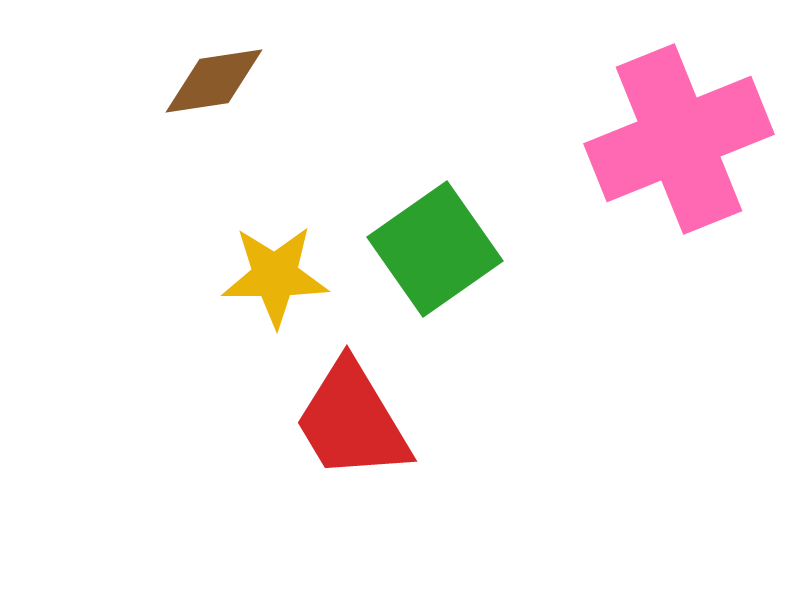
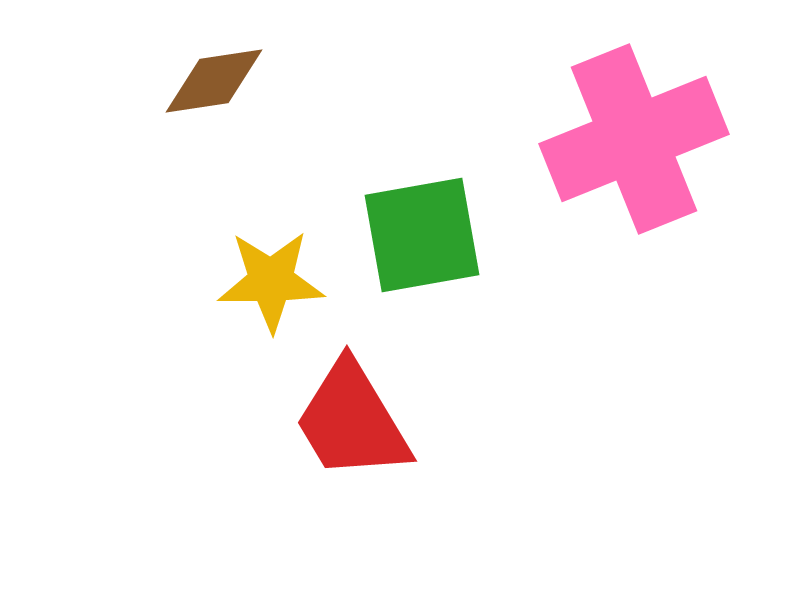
pink cross: moved 45 px left
green square: moved 13 px left, 14 px up; rotated 25 degrees clockwise
yellow star: moved 4 px left, 5 px down
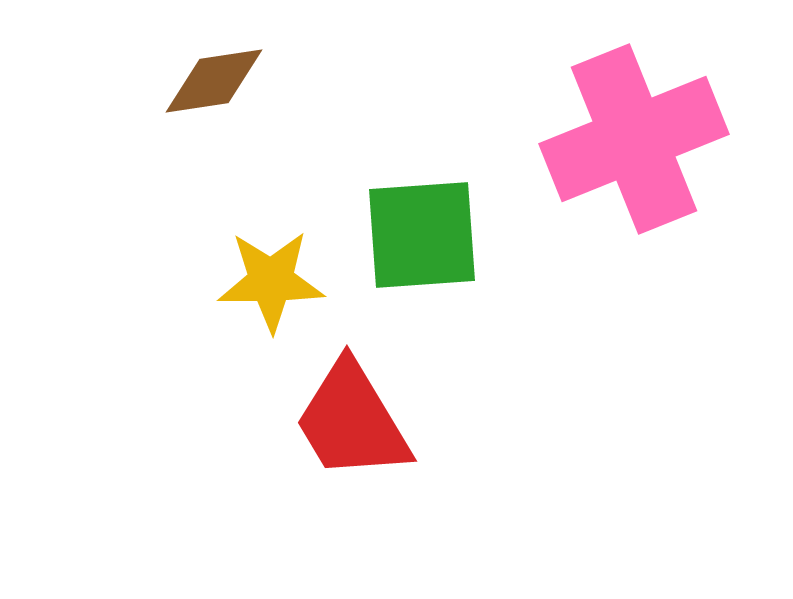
green square: rotated 6 degrees clockwise
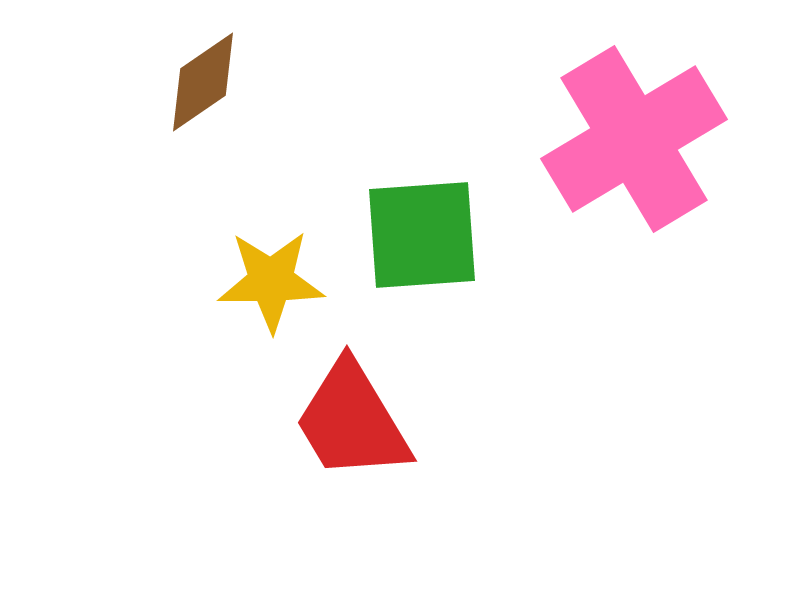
brown diamond: moved 11 px left, 1 px down; rotated 26 degrees counterclockwise
pink cross: rotated 9 degrees counterclockwise
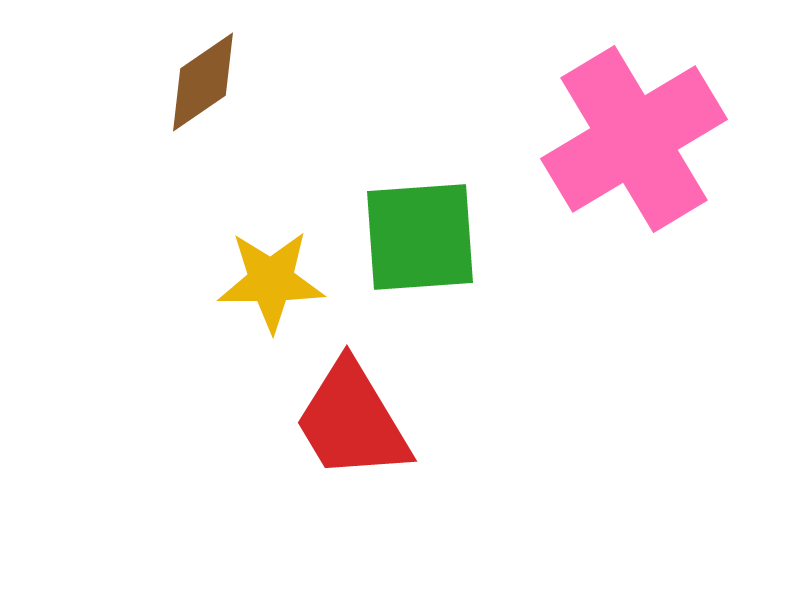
green square: moved 2 px left, 2 px down
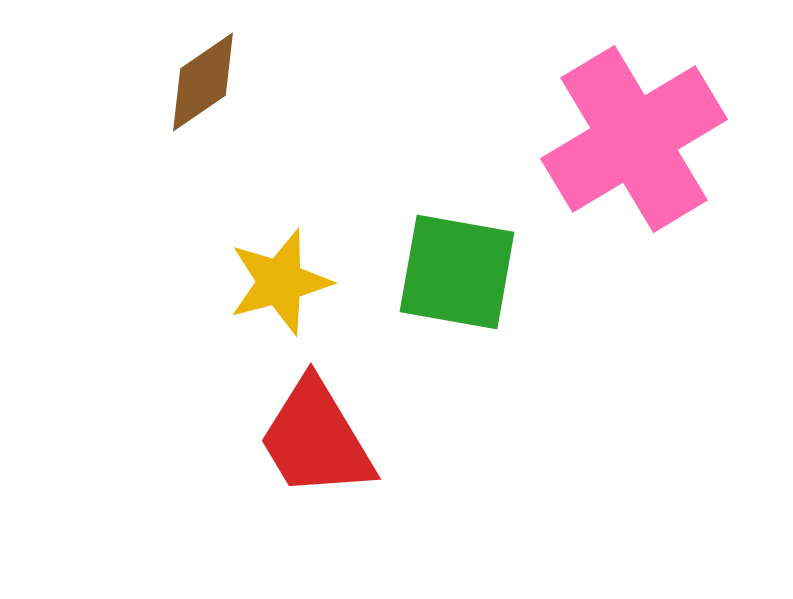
green square: moved 37 px right, 35 px down; rotated 14 degrees clockwise
yellow star: moved 9 px right, 1 px down; rotated 15 degrees counterclockwise
red trapezoid: moved 36 px left, 18 px down
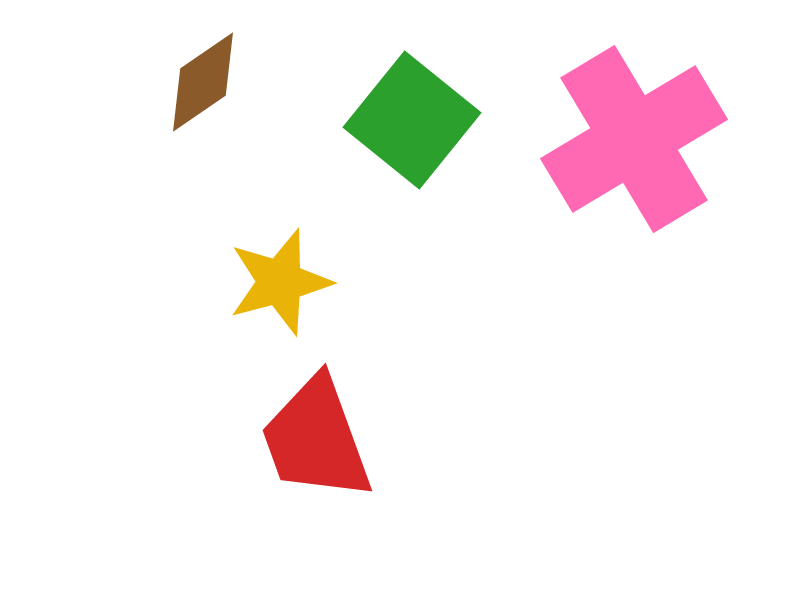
green square: moved 45 px left, 152 px up; rotated 29 degrees clockwise
red trapezoid: rotated 11 degrees clockwise
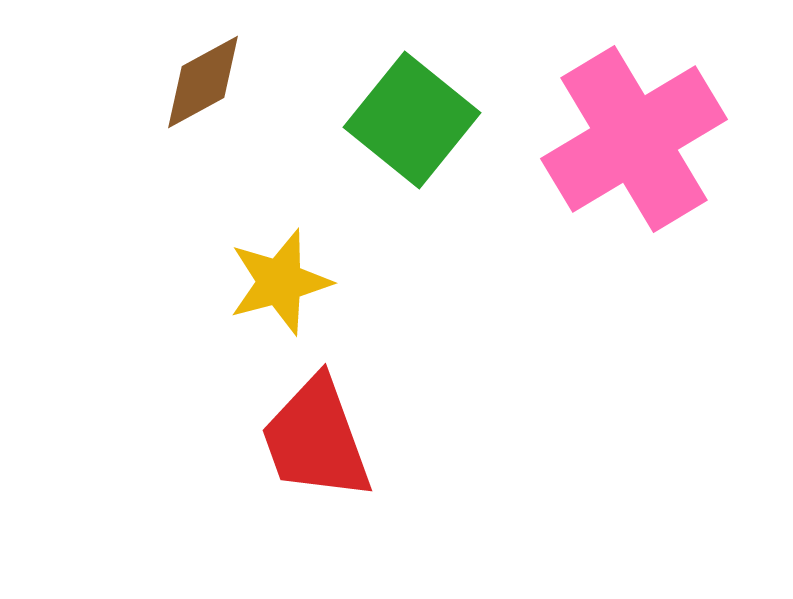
brown diamond: rotated 6 degrees clockwise
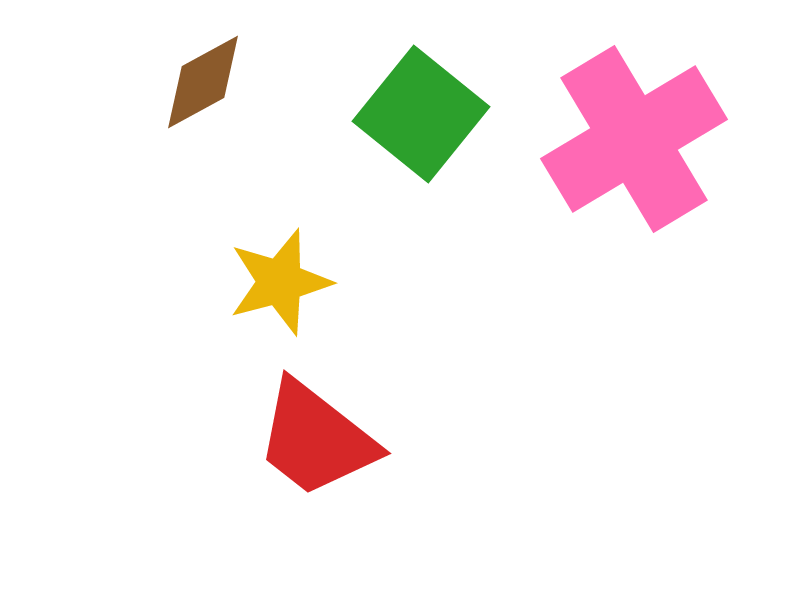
green square: moved 9 px right, 6 px up
red trapezoid: rotated 32 degrees counterclockwise
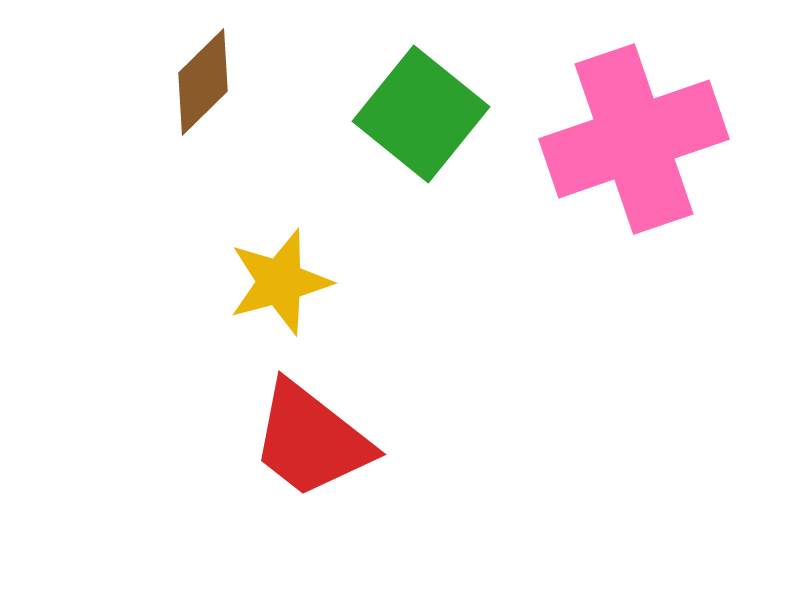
brown diamond: rotated 16 degrees counterclockwise
pink cross: rotated 12 degrees clockwise
red trapezoid: moved 5 px left, 1 px down
